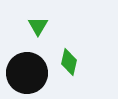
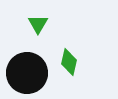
green triangle: moved 2 px up
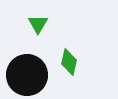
black circle: moved 2 px down
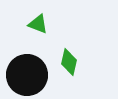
green triangle: rotated 40 degrees counterclockwise
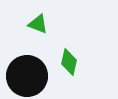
black circle: moved 1 px down
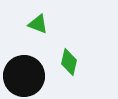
black circle: moved 3 px left
